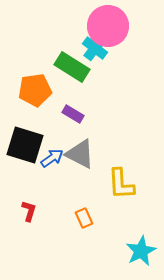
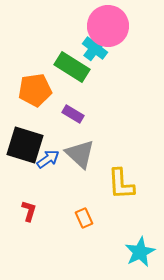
gray triangle: rotated 16 degrees clockwise
blue arrow: moved 4 px left, 1 px down
cyan star: moved 1 px left, 1 px down
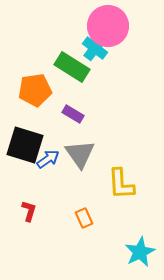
gray triangle: rotated 12 degrees clockwise
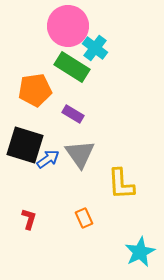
pink circle: moved 40 px left
red L-shape: moved 8 px down
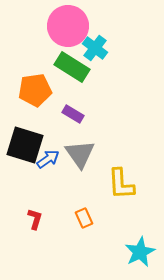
red L-shape: moved 6 px right
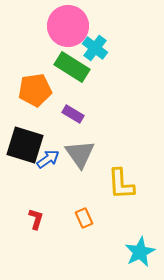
red L-shape: moved 1 px right
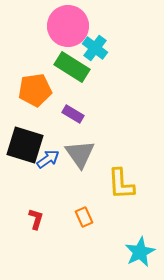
orange rectangle: moved 1 px up
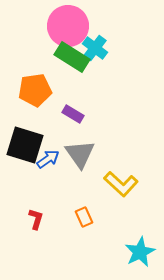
green rectangle: moved 10 px up
yellow L-shape: rotated 44 degrees counterclockwise
